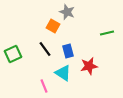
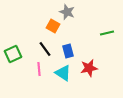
red star: moved 2 px down
pink line: moved 5 px left, 17 px up; rotated 16 degrees clockwise
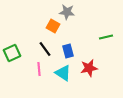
gray star: rotated 14 degrees counterclockwise
green line: moved 1 px left, 4 px down
green square: moved 1 px left, 1 px up
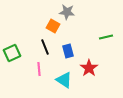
black line: moved 2 px up; rotated 14 degrees clockwise
red star: rotated 24 degrees counterclockwise
cyan triangle: moved 1 px right, 7 px down
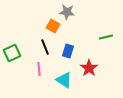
blue rectangle: rotated 32 degrees clockwise
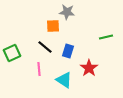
orange square: rotated 32 degrees counterclockwise
black line: rotated 28 degrees counterclockwise
